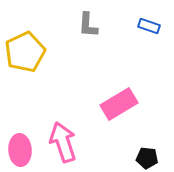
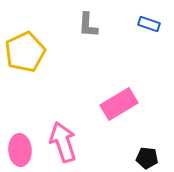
blue rectangle: moved 2 px up
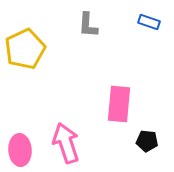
blue rectangle: moved 2 px up
yellow pentagon: moved 3 px up
pink rectangle: rotated 54 degrees counterclockwise
pink arrow: moved 3 px right, 1 px down
black pentagon: moved 17 px up
